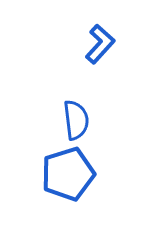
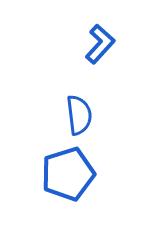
blue semicircle: moved 3 px right, 5 px up
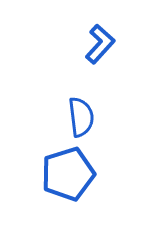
blue semicircle: moved 2 px right, 2 px down
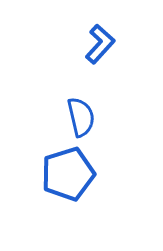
blue semicircle: rotated 6 degrees counterclockwise
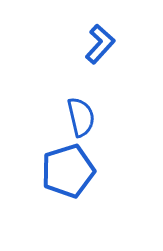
blue pentagon: moved 3 px up
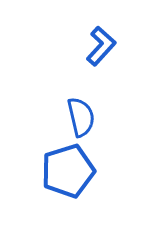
blue L-shape: moved 1 px right, 2 px down
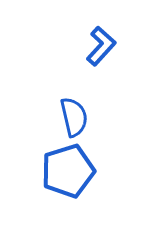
blue semicircle: moved 7 px left
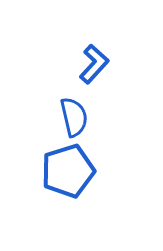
blue L-shape: moved 7 px left, 18 px down
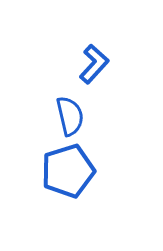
blue semicircle: moved 4 px left, 1 px up
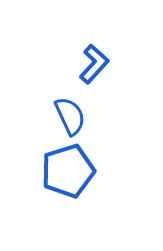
blue semicircle: rotated 12 degrees counterclockwise
